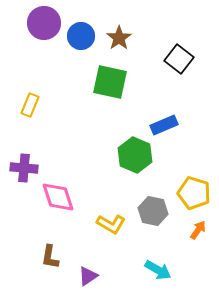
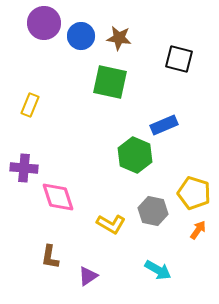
brown star: rotated 30 degrees counterclockwise
black square: rotated 24 degrees counterclockwise
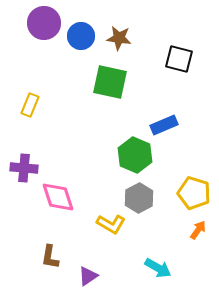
gray hexagon: moved 14 px left, 13 px up; rotated 20 degrees clockwise
cyan arrow: moved 2 px up
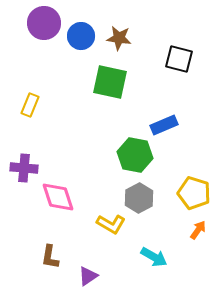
green hexagon: rotated 12 degrees counterclockwise
cyan arrow: moved 4 px left, 11 px up
